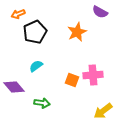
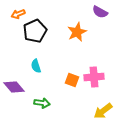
black pentagon: moved 1 px up
cyan semicircle: rotated 72 degrees counterclockwise
pink cross: moved 1 px right, 2 px down
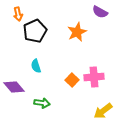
orange arrow: rotated 80 degrees counterclockwise
orange square: rotated 24 degrees clockwise
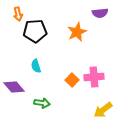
purple semicircle: moved 1 px down; rotated 35 degrees counterclockwise
black pentagon: rotated 20 degrees clockwise
yellow arrow: moved 1 px up
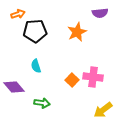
orange arrow: rotated 96 degrees counterclockwise
pink cross: moved 1 px left; rotated 12 degrees clockwise
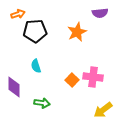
purple diamond: rotated 40 degrees clockwise
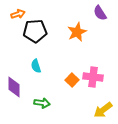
purple semicircle: rotated 63 degrees clockwise
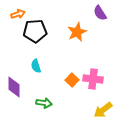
pink cross: moved 2 px down
green arrow: moved 2 px right
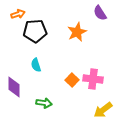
cyan semicircle: moved 1 px up
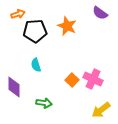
purple semicircle: rotated 21 degrees counterclockwise
orange star: moved 10 px left, 6 px up; rotated 24 degrees counterclockwise
pink cross: rotated 18 degrees clockwise
yellow arrow: moved 2 px left
